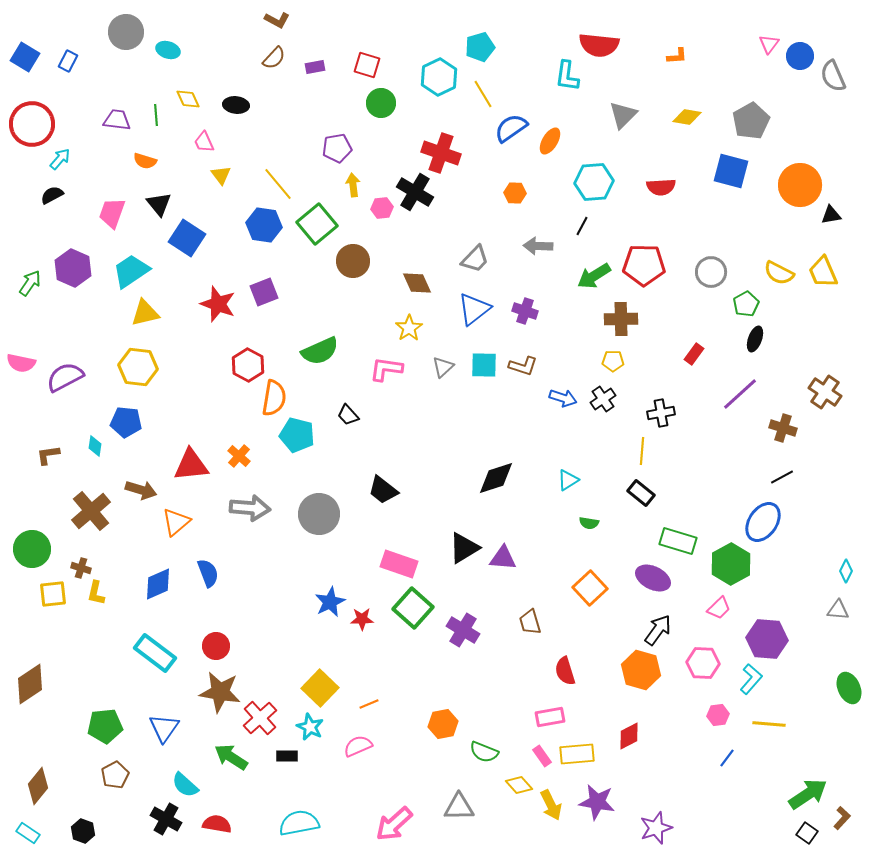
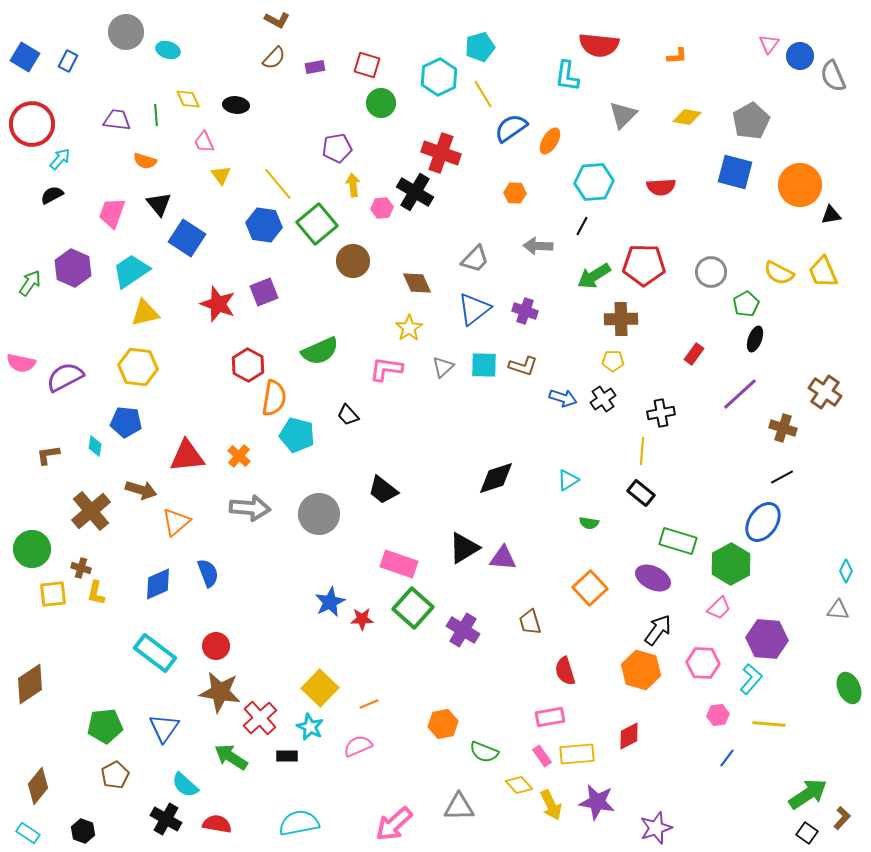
blue square at (731, 171): moved 4 px right, 1 px down
red triangle at (191, 465): moved 4 px left, 9 px up
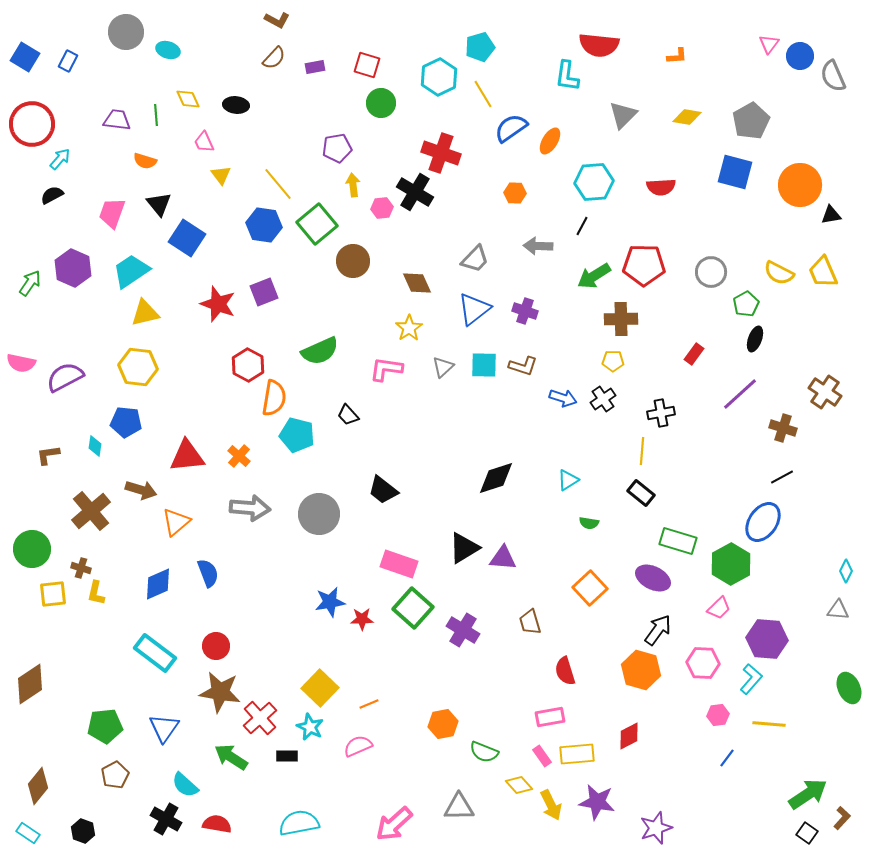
blue star at (330, 602): rotated 16 degrees clockwise
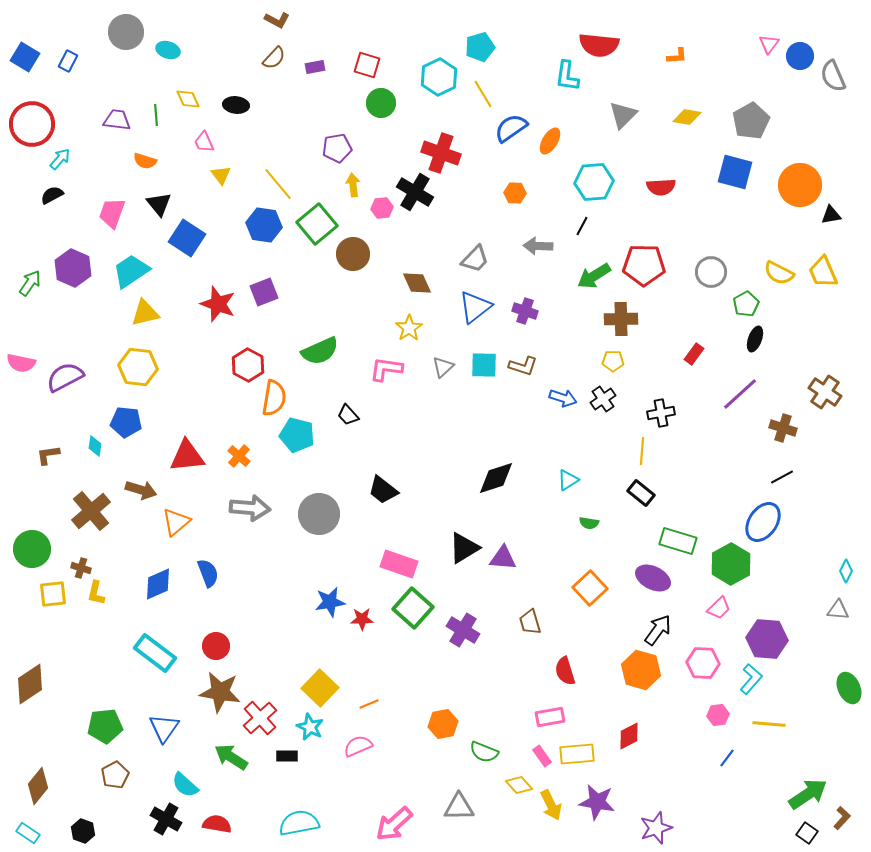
brown circle at (353, 261): moved 7 px up
blue triangle at (474, 309): moved 1 px right, 2 px up
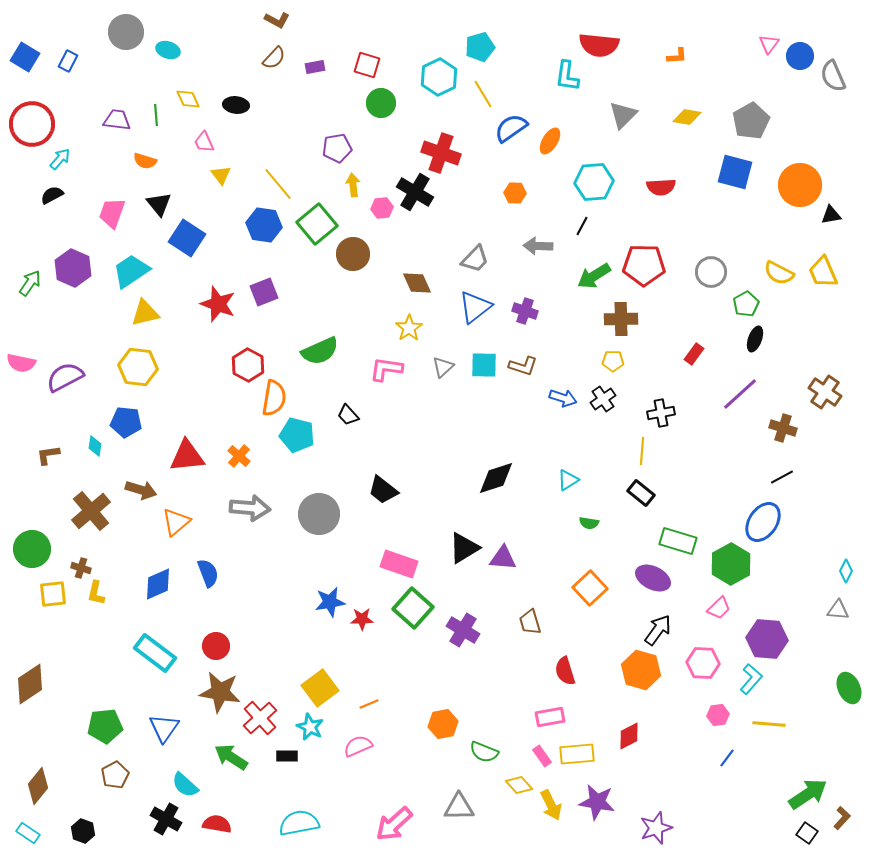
yellow square at (320, 688): rotated 9 degrees clockwise
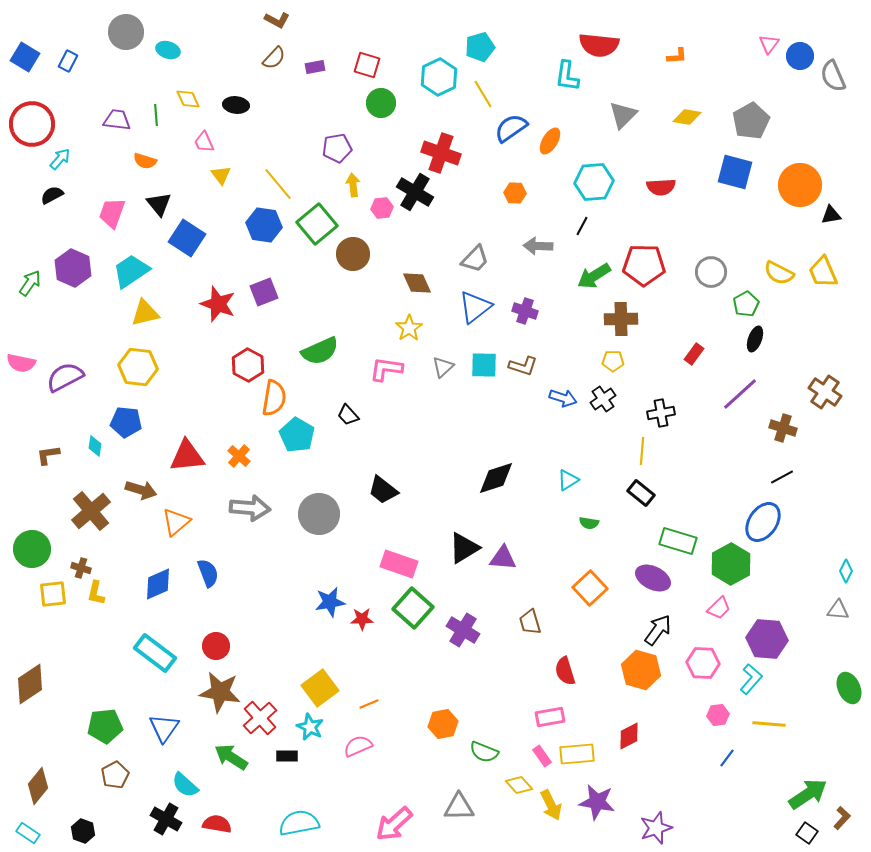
cyan pentagon at (297, 435): rotated 16 degrees clockwise
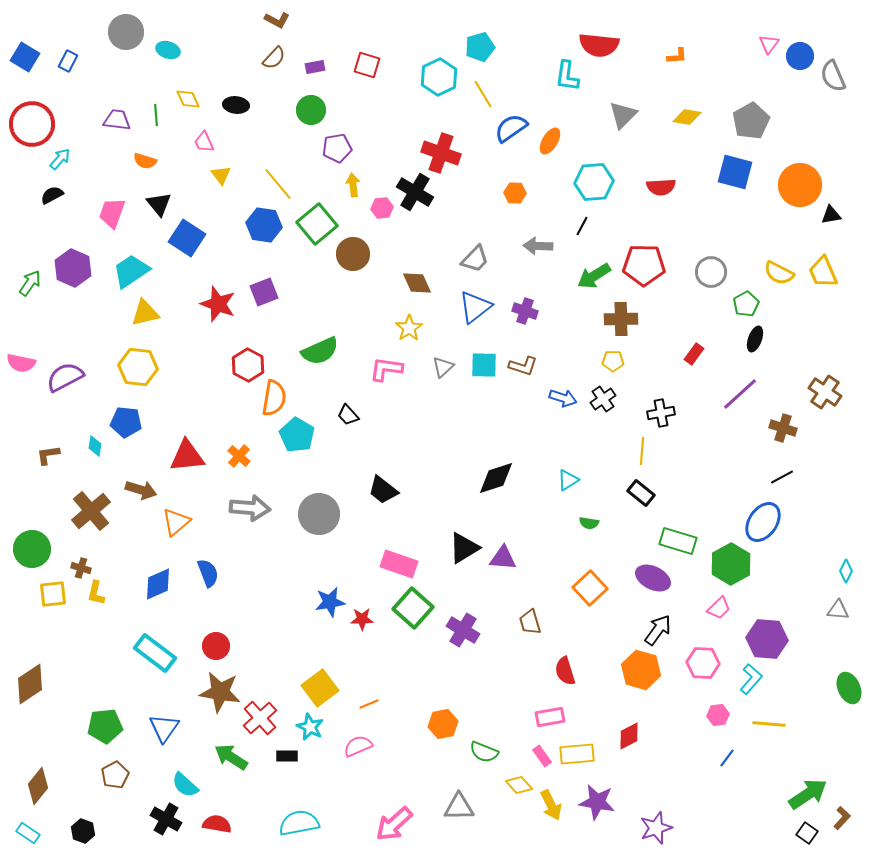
green circle at (381, 103): moved 70 px left, 7 px down
